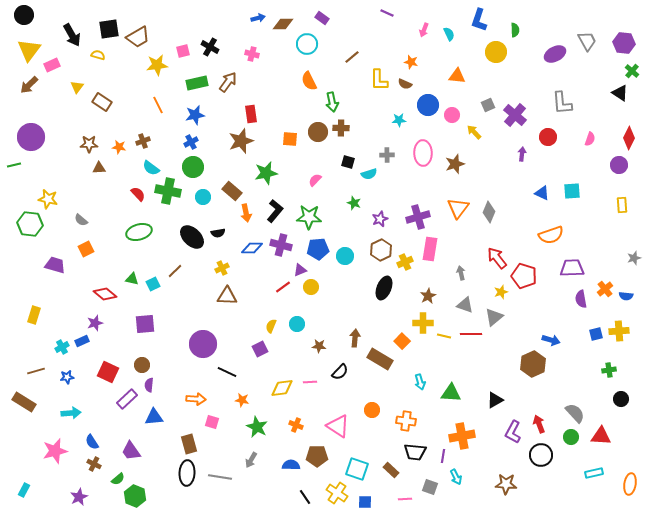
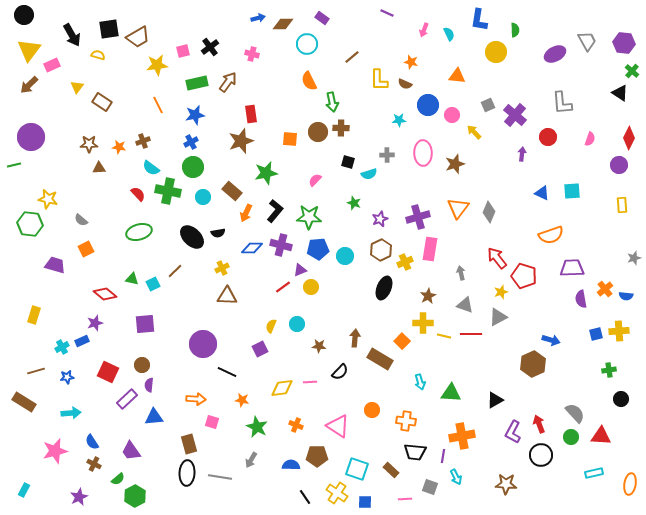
blue L-shape at (479, 20): rotated 10 degrees counterclockwise
black cross at (210, 47): rotated 24 degrees clockwise
orange arrow at (246, 213): rotated 36 degrees clockwise
gray triangle at (494, 317): moved 4 px right; rotated 12 degrees clockwise
green hexagon at (135, 496): rotated 10 degrees clockwise
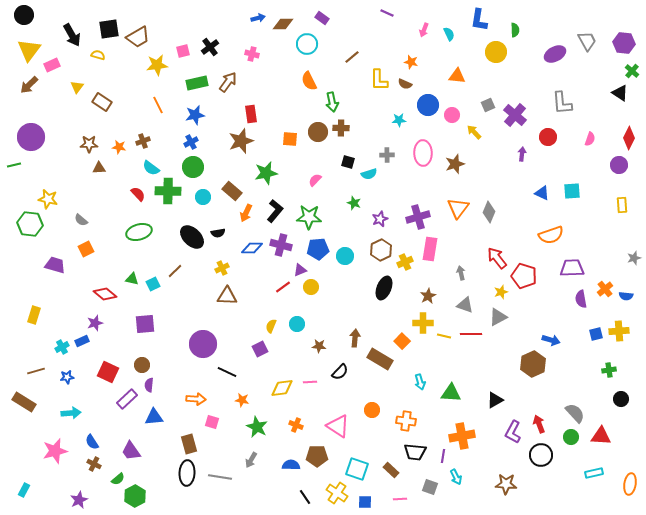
green cross at (168, 191): rotated 10 degrees counterclockwise
purple star at (79, 497): moved 3 px down
pink line at (405, 499): moved 5 px left
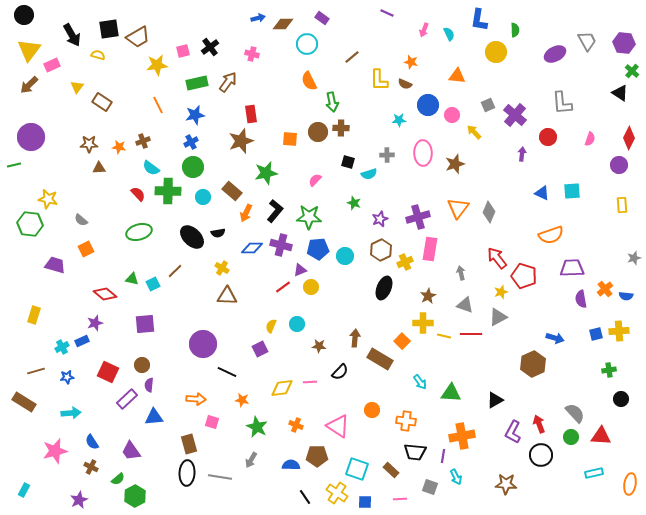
yellow cross at (222, 268): rotated 32 degrees counterclockwise
blue arrow at (551, 340): moved 4 px right, 2 px up
cyan arrow at (420, 382): rotated 21 degrees counterclockwise
brown cross at (94, 464): moved 3 px left, 3 px down
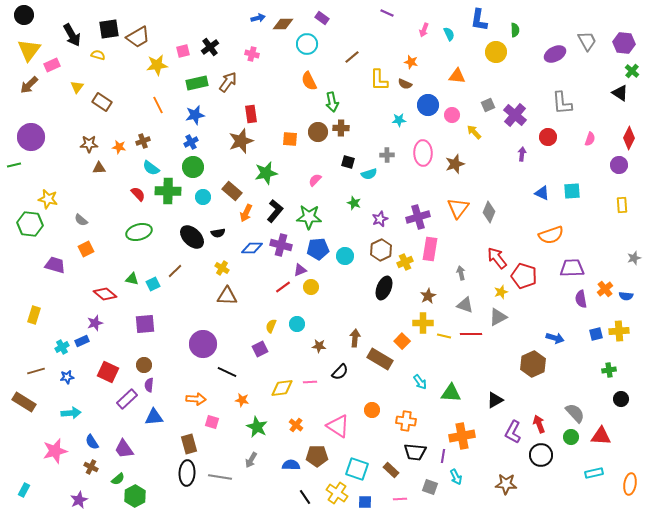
brown circle at (142, 365): moved 2 px right
orange cross at (296, 425): rotated 16 degrees clockwise
purple trapezoid at (131, 451): moved 7 px left, 2 px up
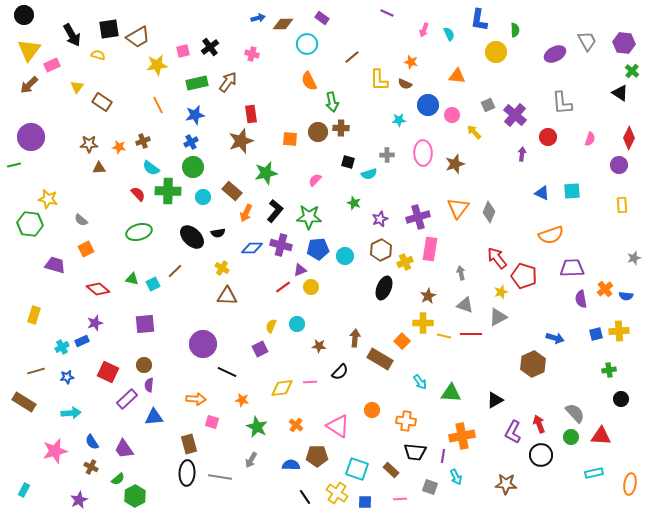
red diamond at (105, 294): moved 7 px left, 5 px up
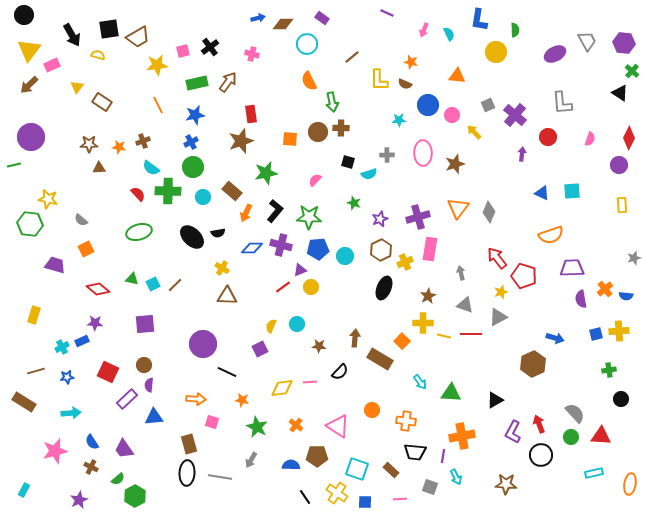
brown line at (175, 271): moved 14 px down
purple star at (95, 323): rotated 21 degrees clockwise
